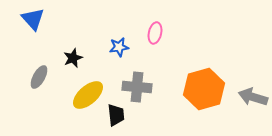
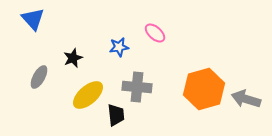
pink ellipse: rotated 60 degrees counterclockwise
gray arrow: moved 7 px left, 2 px down
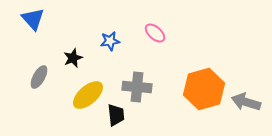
blue star: moved 9 px left, 6 px up
gray arrow: moved 3 px down
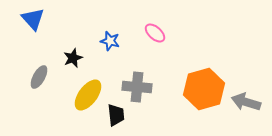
blue star: rotated 24 degrees clockwise
yellow ellipse: rotated 12 degrees counterclockwise
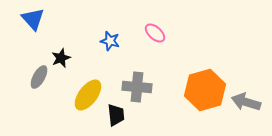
black star: moved 12 px left
orange hexagon: moved 1 px right, 1 px down
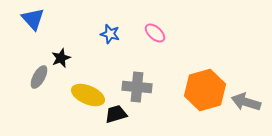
blue star: moved 7 px up
yellow ellipse: rotated 76 degrees clockwise
black trapezoid: moved 1 px up; rotated 100 degrees counterclockwise
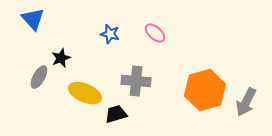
gray cross: moved 1 px left, 6 px up
yellow ellipse: moved 3 px left, 2 px up
gray arrow: rotated 80 degrees counterclockwise
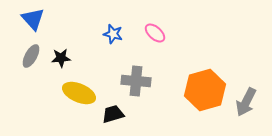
blue star: moved 3 px right
black star: rotated 18 degrees clockwise
gray ellipse: moved 8 px left, 21 px up
yellow ellipse: moved 6 px left
black trapezoid: moved 3 px left
